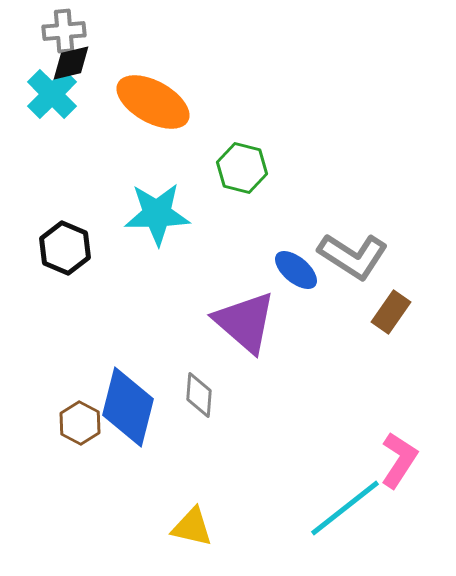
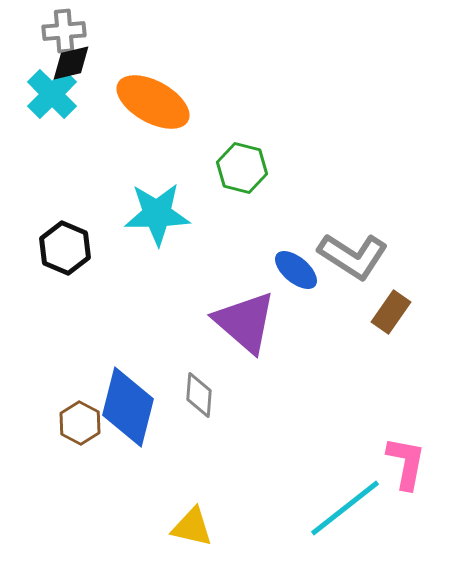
pink L-shape: moved 7 px right, 3 px down; rotated 22 degrees counterclockwise
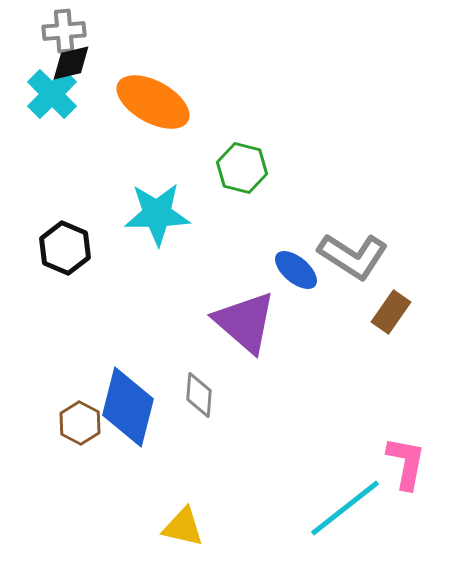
yellow triangle: moved 9 px left
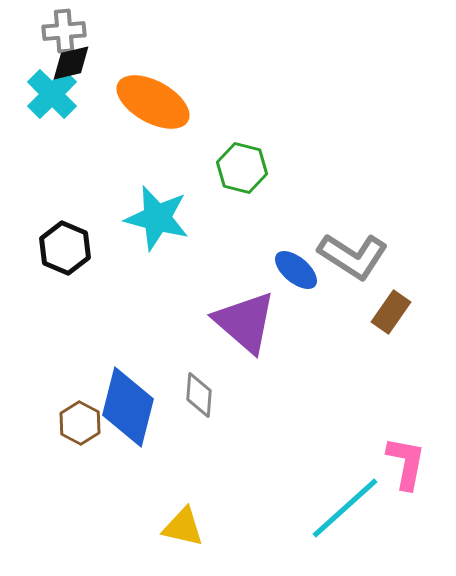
cyan star: moved 4 px down; rotated 16 degrees clockwise
cyan line: rotated 4 degrees counterclockwise
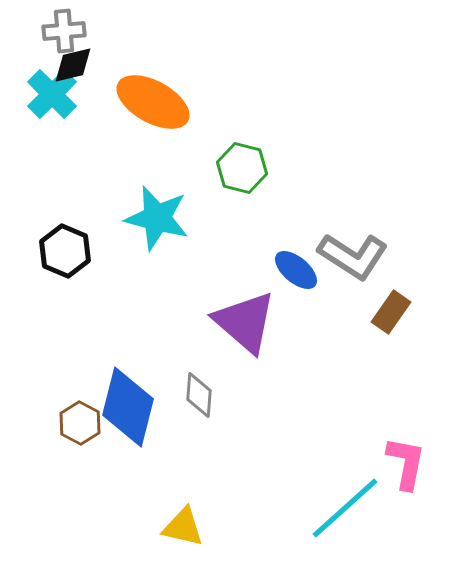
black diamond: moved 2 px right, 2 px down
black hexagon: moved 3 px down
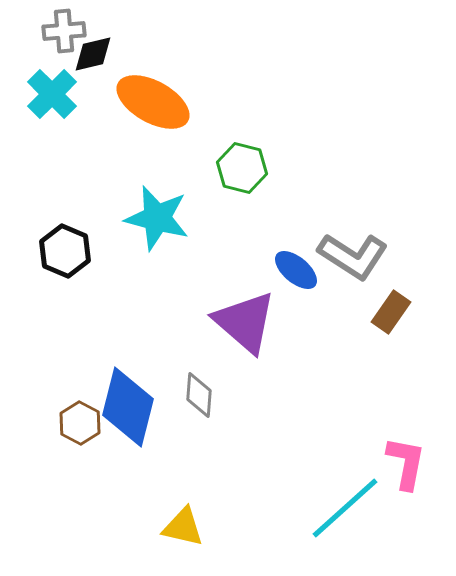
black diamond: moved 20 px right, 11 px up
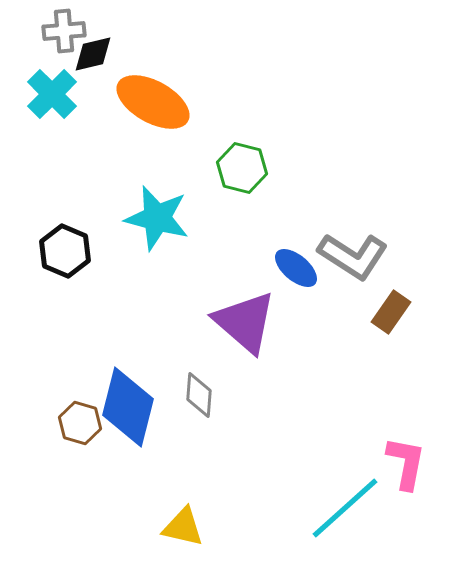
blue ellipse: moved 2 px up
brown hexagon: rotated 12 degrees counterclockwise
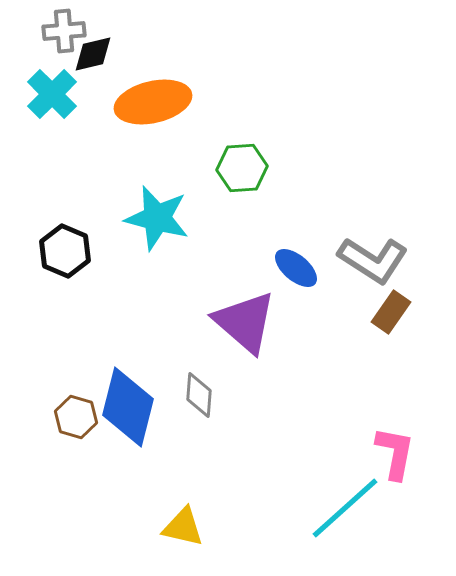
orange ellipse: rotated 42 degrees counterclockwise
green hexagon: rotated 18 degrees counterclockwise
gray L-shape: moved 20 px right, 4 px down
brown hexagon: moved 4 px left, 6 px up
pink L-shape: moved 11 px left, 10 px up
